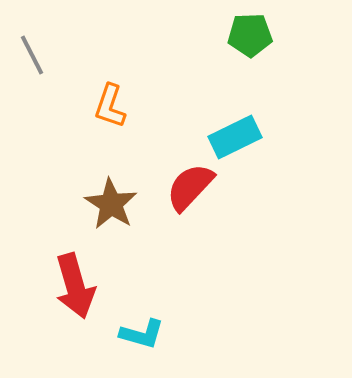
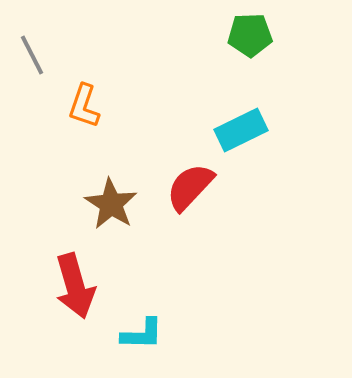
orange L-shape: moved 26 px left
cyan rectangle: moved 6 px right, 7 px up
cyan L-shape: rotated 15 degrees counterclockwise
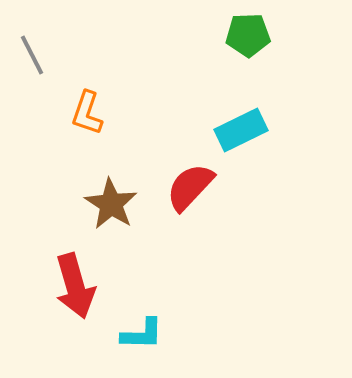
green pentagon: moved 2 px left
orange L-shape: moved 3 px right, 7 px down
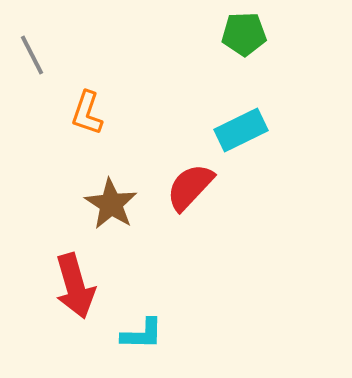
green pentagon: moved 4 px left, 1 px up
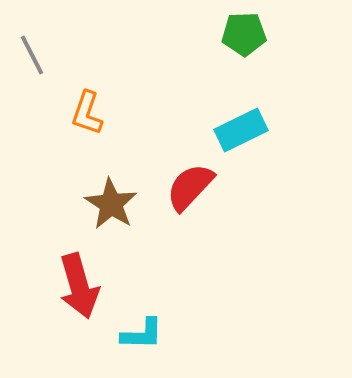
red arrow: moved 4 px right
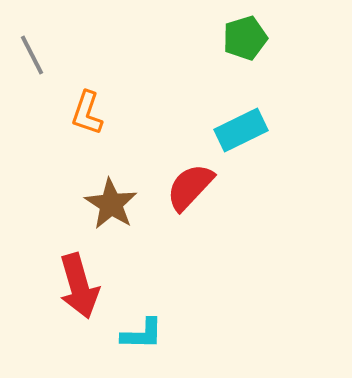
green pentagon: moved 1 px right, 4 px down; rotated 15 degrees counterclockwise
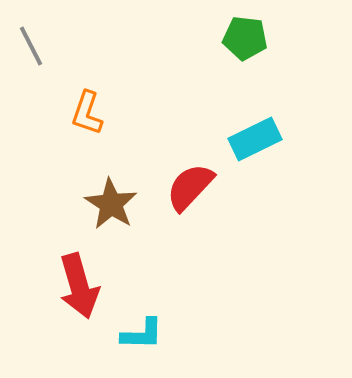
green pentagon: rotated 24 degrees clockwise
gray line: moved 1 px left, 9 px up
cyan rectangle: moved 14 px right, 9 px down
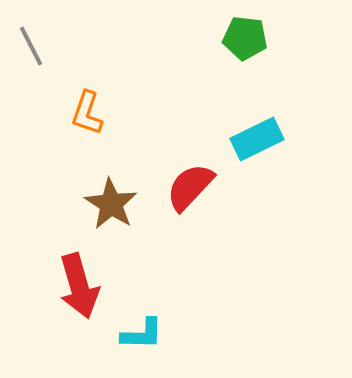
cyan rectangle: moved 2 px right
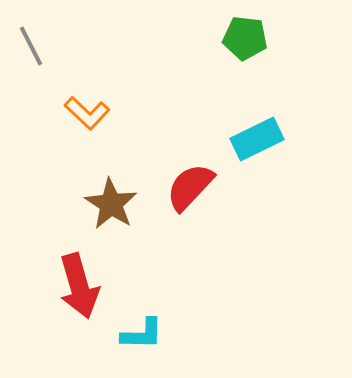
orange L-shape: rotated 66 degrees counterclockwise
